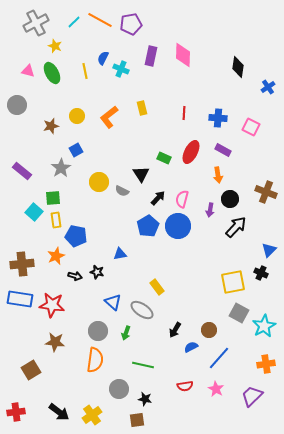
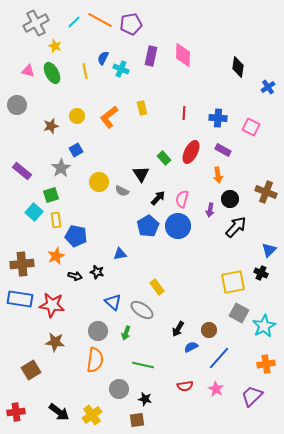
green rectangle at (164, 158): rotated 24 degrees clockwise
green square at (53, 198): moved 2 px left, 3 px up; rotated 14 degrees counterclockwise
black arrow at (175, 330): moved 3 px right, 1 px up
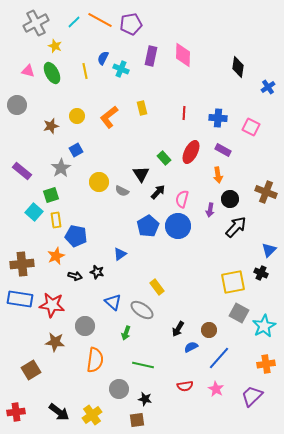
black arrow at (158, 198): moved 6 px up
blue triangle at (120, 254): rotated 24 degrees counterclockwise
gray circle at (98, 331): moved 13 px left, 5 px up
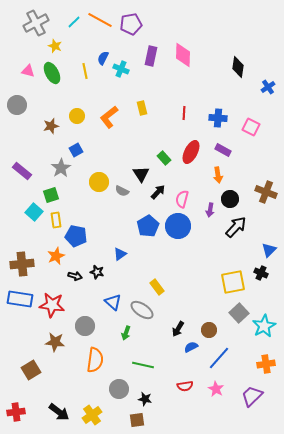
gray square at (239, 313): rotated 18 degrees clockwise
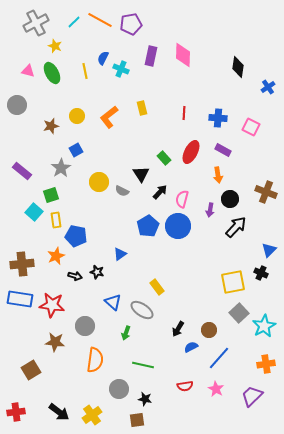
black arrow at (158, 192): moved 2 px right
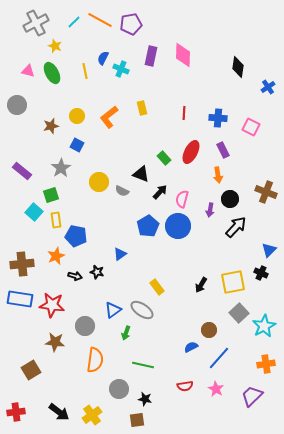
blue square at (76, 150): moved 1 px right, 5 px up; rotated 32 degrees counterclockwise
purple rectangle at (223, 150): rotated 35 degrees clockwise
black triangle at (141, 174): rotated 36 degrees counterclockwise
blue triangle at (113, 302): moved 8 px down; rotated 42 degrees clockwise
black arrow at (178, 329): moved 23 px right, 44 px up
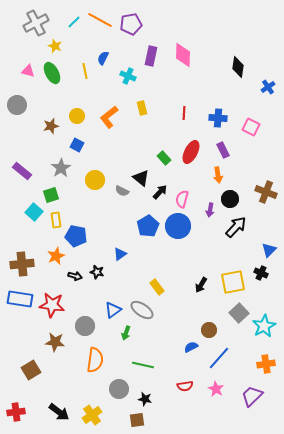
cyan cross at (121, 69): moved 7 px right, 7 px down
black triangle at (141, 174): moved 4 px down; rotated 18 degrees clockwise
yellow circle at (99, 182): moved 4 px left, 2 px up
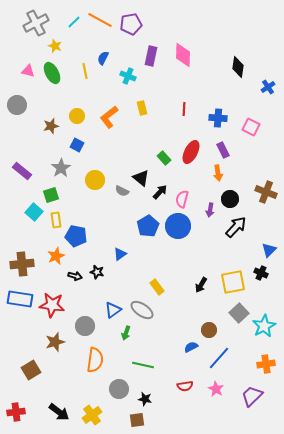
red line at (184, 113): moved 4 px up
orange arrow at (218, 175): moved 2 px up
brown star at (55, 342): rotated 24 degrees counterclockwise
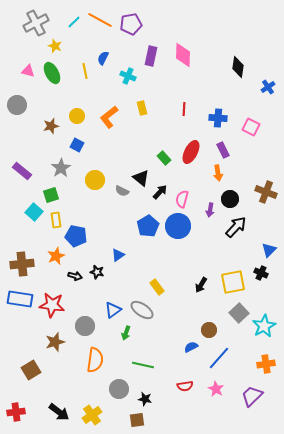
blue triangle at (120, 254): moved 2 px left, 1 px down
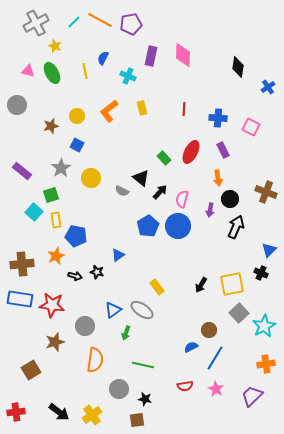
orange L-shape at (109, 117): moved 6 px up
orange arrow at (218, 173): moved 5 px down
yellow circle at (95, 180): moved 4 px left, 2 px up
black arrow at (236, 227): rotated 20 degrees counterclockwise
yellow square at (233, 282): moved 1 px left, 2 px down
blue line at (219, 358): moved 4 px left; rotated 10 degrees counterclockwise
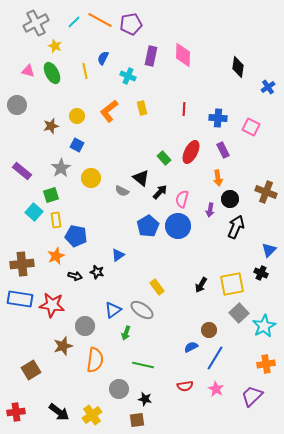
brown star at (55, 342): moved 8 px right, 4 px down
